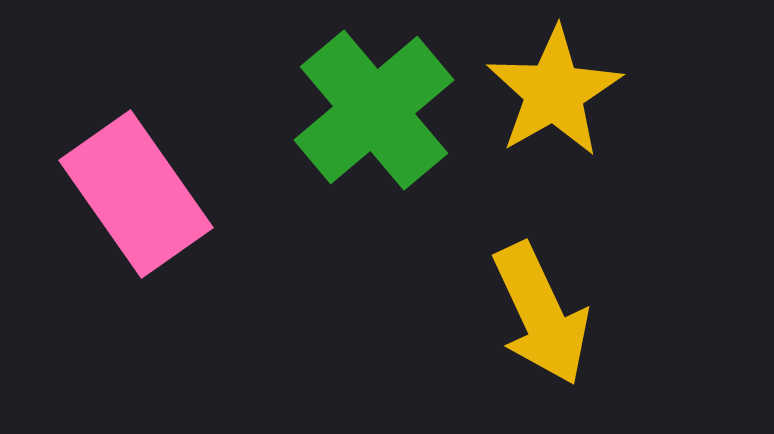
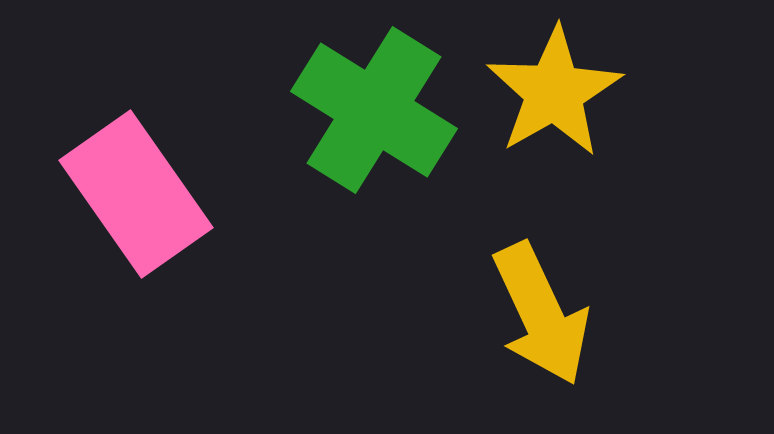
green cross: rotated 18 degrees counterclockwise
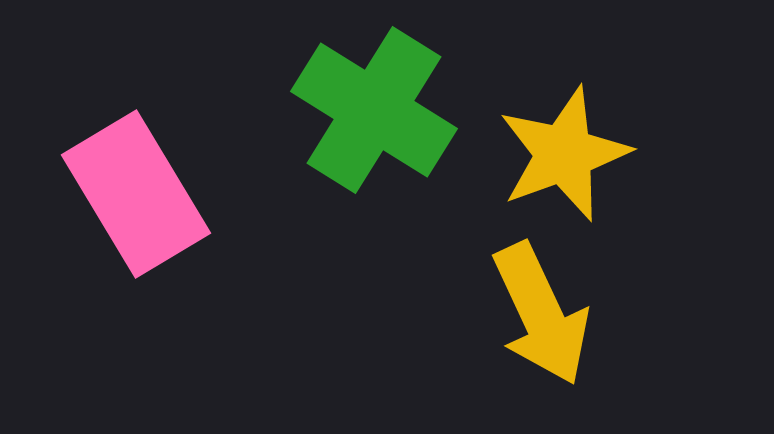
yellow star: moved 10 px right, 62 px down; rotated 10 degrees clockwise
pink rectangle: rotated 4 degrees clockwise
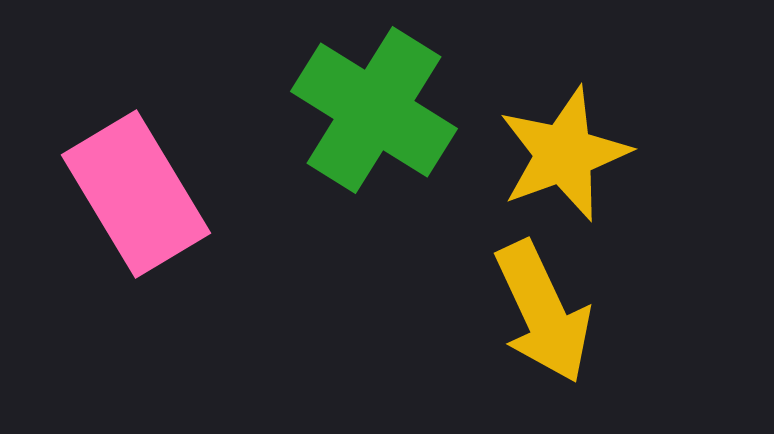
yellow arrow: moved 2 px right, 2 px up
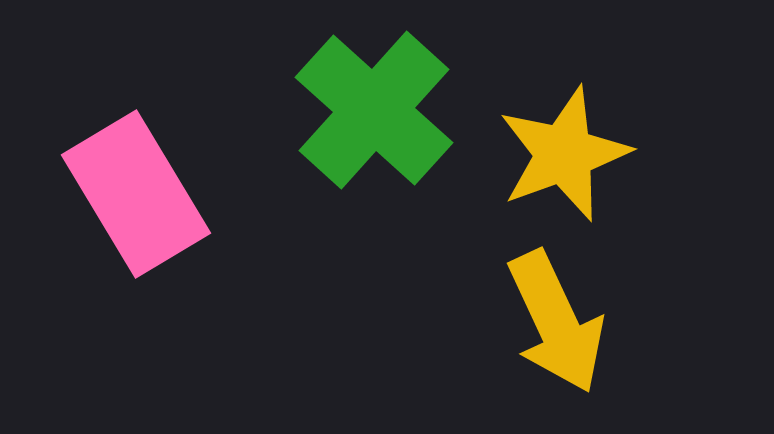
green cross: rotated 10 degrees clockwise
yellow arrow: moved 13 px right, 10 px down
